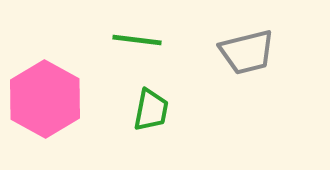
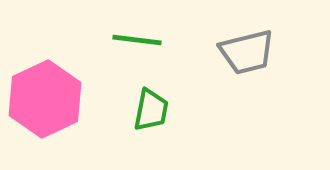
pink hexagon: rotated 6 degrees clockwise
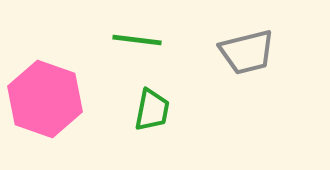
pink hexagon: rotated 16 degrees counterclockwise
green trapezoid: moved 1 px right
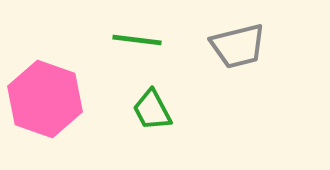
gray trapezoid: moved 9 px left, 6 px up
green trapezoid: rotated 141 degrees clockwise
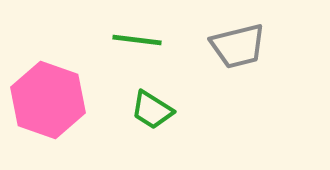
pink hexagon: moved 3 px right, 1 px down
green trapezoid: rotated 30 degrees counterclockwise
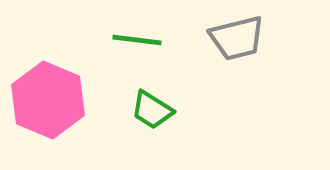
gray trapezoid: moved 1 px left, 8 px up
pink hexagon: rotated 4 degrees clockwise
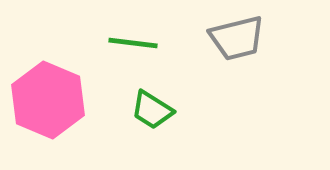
green line: moved 4 px left, 3 px down
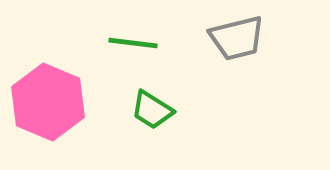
pink hexagon: moved 2 px down
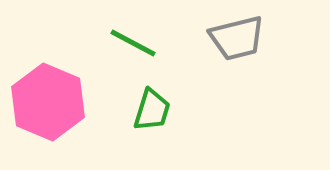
green line: rotated 21 degrees clockwise
green trapezoid: rotated 105 degrees counterclockwise
